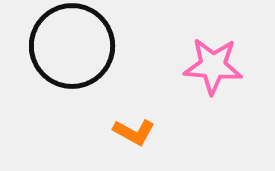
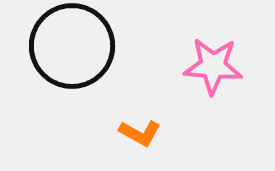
orange L-shape: moved 6 px right, 1 px down
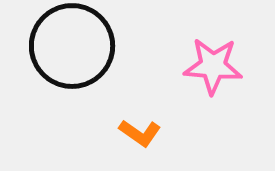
orange L-shape: rotated 6 degrees clockwise
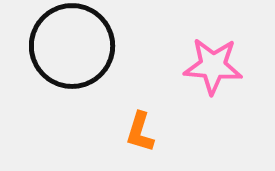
orange L-shape: moved 1 px up; rotated 72 degrees clockwise
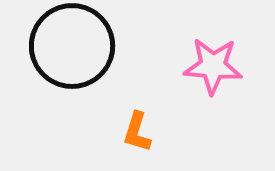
orange L-shape: moved 3 px left
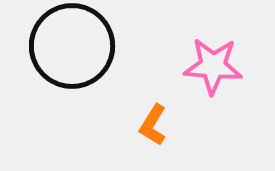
orange L-shape: moved 16 px right, 7 px up; rotated 15 degrees clockwise
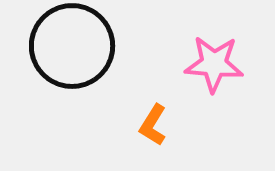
pink star: moved 1 px right, 2 px up
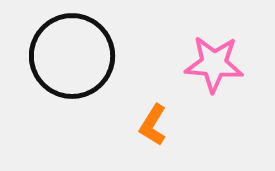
black circle: moved 10 px down
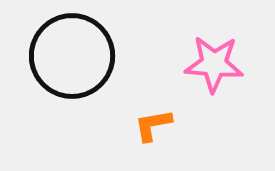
orange L-shape: rotated 48 degrees clockwise
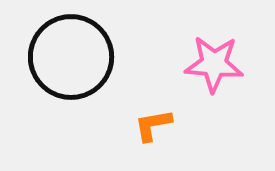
black circle: moved 1 px left, 1 px down
